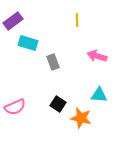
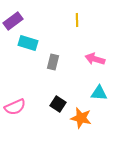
pink arrow: moved 2 px left, 3 px down
gray rectangle: rotated 35 degrees clockwise
cyan triangle: moved 2 px up
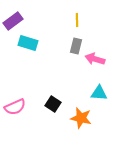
gray rectangle: moved 23 px right, 16 px up
black square: moved 5 px left
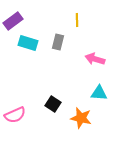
gray rectangle: moved 18 px left, 4 px up
pink semicircle: moved 8 px down
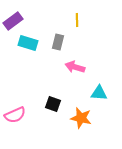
pink arrow: moved 20 px left, 8 px down
black square: rotated 14 degrees counterclockwise
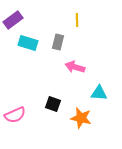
purple rectangle: moved 1 px up
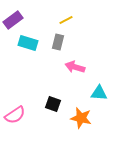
yellow line: moved 11 px left; rotated 64 degrees clockwise
pink semicircle: rotated 10 degrees counterclockwise
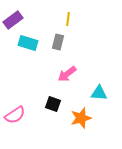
yellow line: moved 2 px right, 1 px up; rotated 56 degrees counterclockwise
pink arrow: moved 8 px left, 7 px down; rotated 54 degrees counterclockwise
orange star: rotated 30 degrees counterclockwise
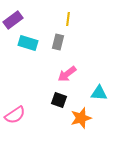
black square: moved 6 px right, 4 px up
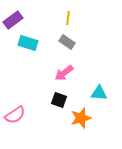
yellow line: moved 1 px up
gray rectangle: moved 9 px right; rotated 70 degrees counterclockwise
pink arrow: moved 3 px left, 1 px up
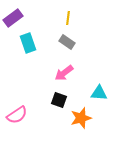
purple rectangle: moved 2 px up
cyan rectangle: rotated 54 degrees clockwise
pink semicircle: moved 2 px right
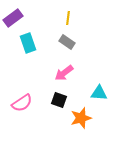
pink semicircle: moved 5 px right, 12 px up
